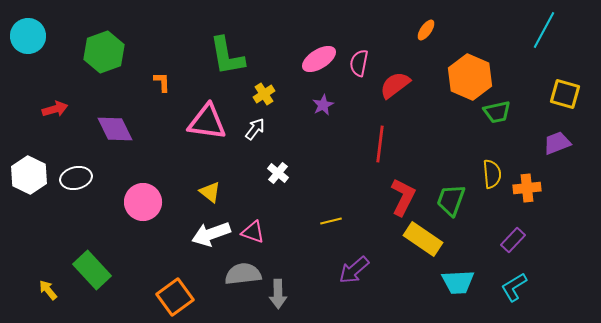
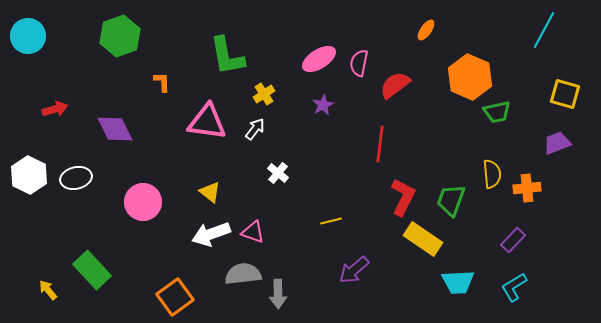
green hexagon at (104, 52): moved 16 px right, 16 px up
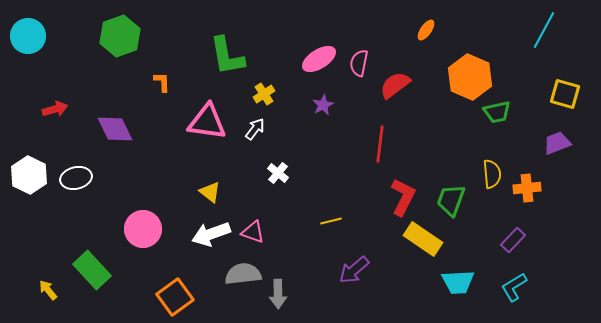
pink circle at (143, 202): moved 27 px down
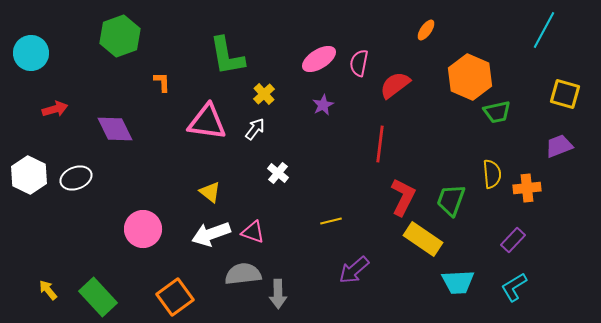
cyan circle at (28, 36): moved 3 px right, 17 px down
yellow cross at (264, 94): rotated 10 degrees counterclockwise
purple trapezoid at (557, 143): moved 2 px right, 3 px down
white ellipse at (76, 178): rotated 8 degrees counterclockwise
green rectangle at (92, 270): moved 6 px right, 27 px down
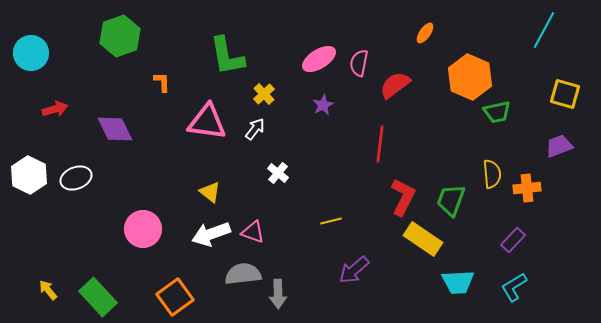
orange ellipse at (426, 30): moved 1 px left, 3 px down
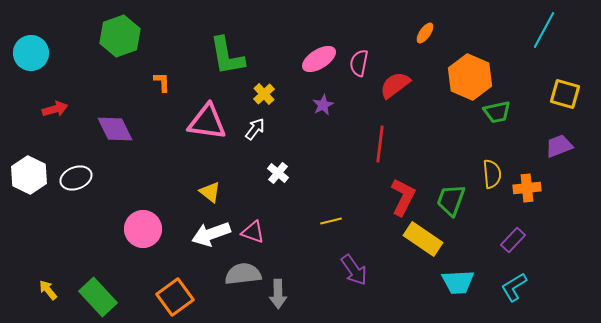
purple arrow at (354, 270): rotated 84 degrees counterclockwise
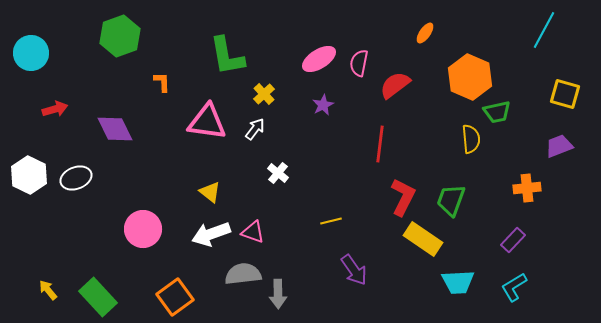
yellow semicircle at (492, 174): moved 21 px left, 35 px up
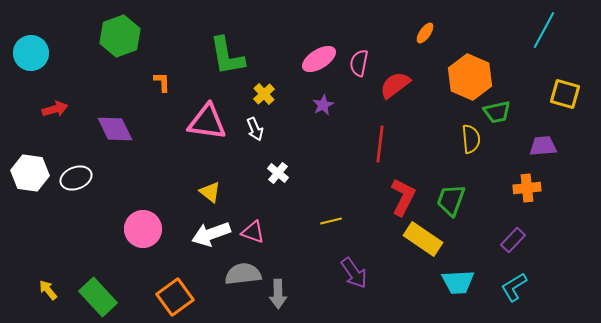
white arrow at (255, 129): rotated 120 degrees clockwise
purple trapezoid at (559, 146): moved 16 px left; rotated 16 degrees clockwise
white hexagon at (29, 175): moved 1 px right, 2 px up; rotated 18 degrees counterclockwise
purple arrow at (354, 270): moved 3 px down
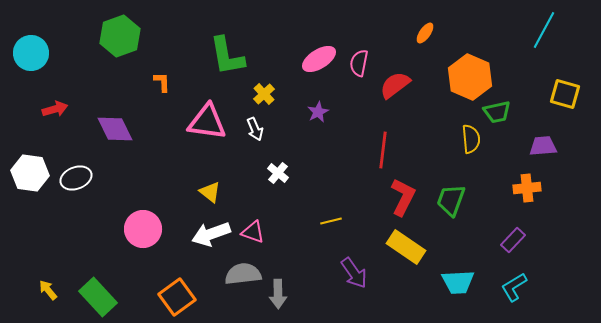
purple star at (323, 105): moved 5 px left, 7 px down
red line at (380, 144): moved 3 px right, 6 px down
yellow rectangle at (423, 239): moved 17 px left, 8 px down
orange square at (175, 297): moved 2 px right
